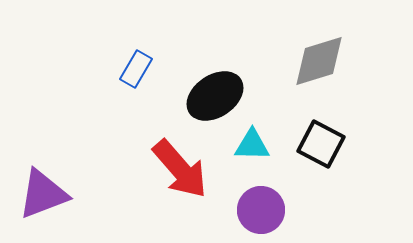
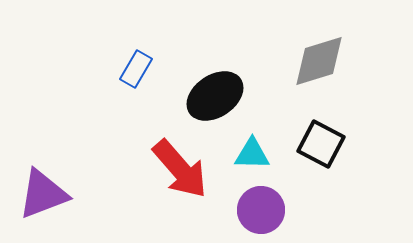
cyan triangle: moved 9 px down
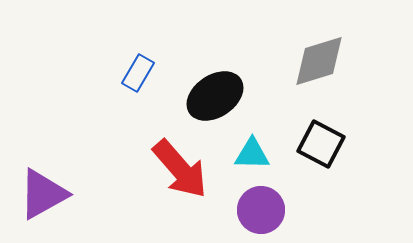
blue rectangle: moved 2 px right, 4 px down
purple triangle: rotated 8 degrees counterclockwise
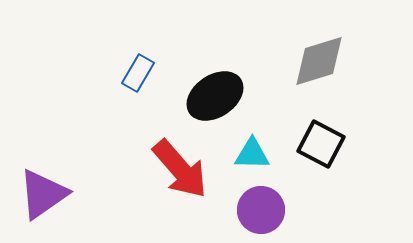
purple triangle: rotated 6 degrees counterclockwise
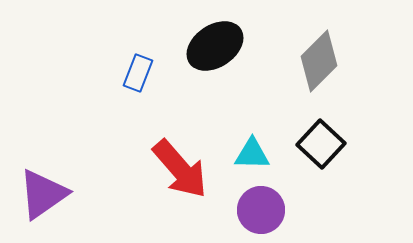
gray diamond: rotated 28 degrees counterclockwise
blue rectangle: rotated 9 degrees counterclockwise
black ellipse: moved 50 px up
black square: rotated 15 degrees clockwise
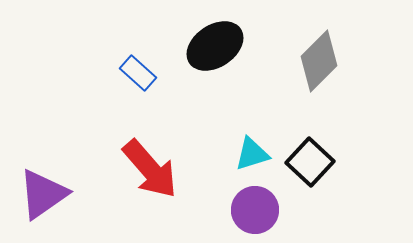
blue rectangle: rotated 69 degrees counterclockwise
black square: moved 11 px left, 18 px down
cyan triangle: rotated 18 degrees counterclockwise
red arrow: moved 30 px left
purple circle: moved 6 px left
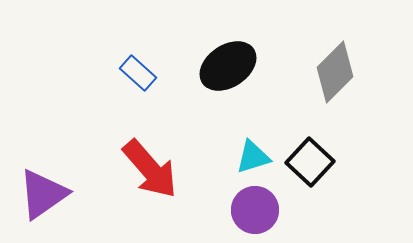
black ellipse: moved 13 px right, 20 px down
gray diamond: moved 16 px right, 11 px down
cyan triangle: moved 1 px right, 3 px down
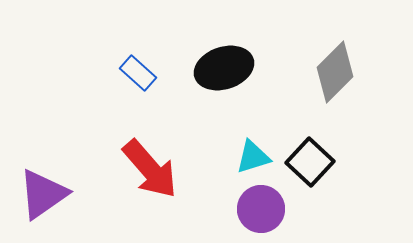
black ellipse: moved 4 px left, 2 px down; rotated 16 degrees clockwise
purple circle: moved 6 px right, 1 px up
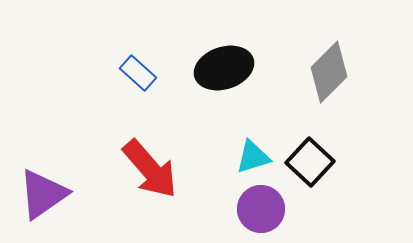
gray diamond: moved 6 px left
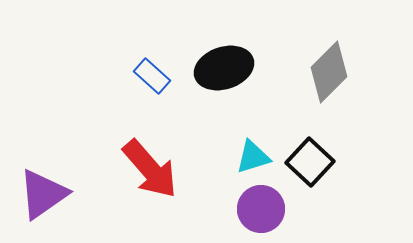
blue rectangle: moved 14 px right, 3 px down
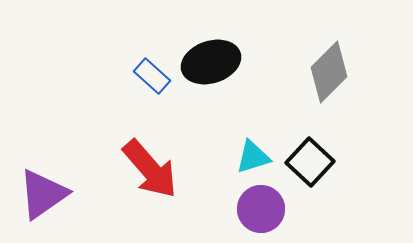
black ellipse: moved 13 px left, 6 px up
